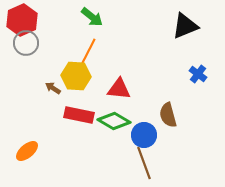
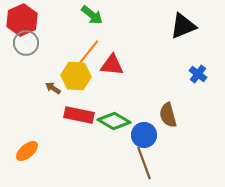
green arrow: moved 2 px up
black triangle: moved 2 px left
orange line: rotated 12 degrees clockwise
red triangle: moved 7 px left, 24 px up
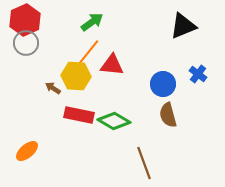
green arrow: moved 7 px down; rotated 75 degrees counterclockwise
red hexagon: moved 3 px right
blue circle: moved 19 px right, 51 px up
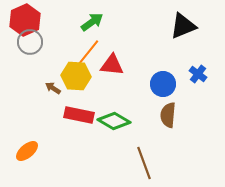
gray circle: moved 4 px right, 1 px up
brown semicircle: rotated 20 degrees clockwise
